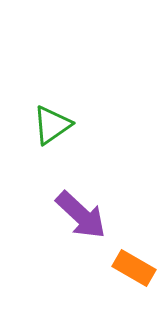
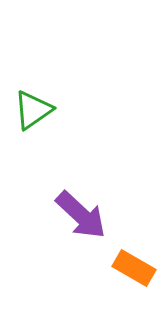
green triangle: moved 19 px left, 15 px up
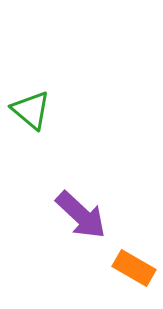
green triangle: moved 2 px left; rotated 45 degrees counterclockwise
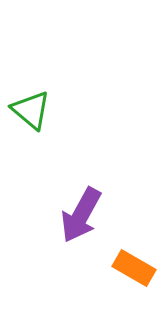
purple arrow: rotated 76 degrees clockwise
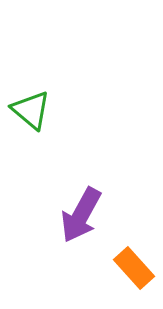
orange rectangle: rotated 18 degrees clockwise
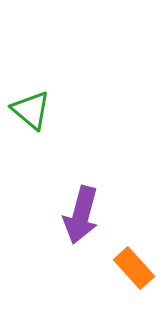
purple arrow: rotated 14 degrees counterclockwise
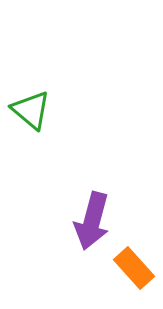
purple arrow: moved 11 px right, 6 px down
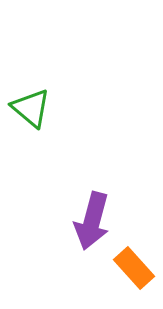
green triangle: moved 2 px up
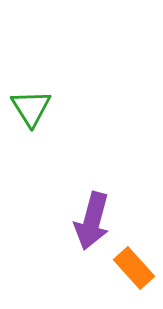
green triangle: rotated 18 degrees clockwise
